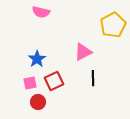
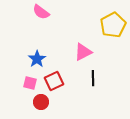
pink semicircle: rotated 24 degrees clockwise
pink square: rotated 24 degrees clockwise
red circle: moved 3 px right
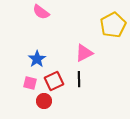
pink triangle: moved 1 px right, 1 px down
black line: moved 14 px left, 1 px down
red circle: moved 3 px right, 1 px up
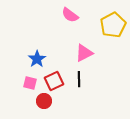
pink semicircle: moved 29 px right, 3 px down
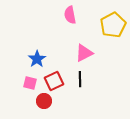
pink semicircle: rotated 42 degrees clockwise
black line: moved 1 px right
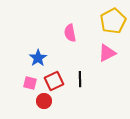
pink semicircle: moved 18 px down
yellow pentagon: moved 4 px up
pink triangle: moved 23 px right
blue star: moved 1 px right, 1 px up
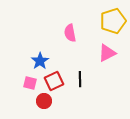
yellow pentagon: rotated 10 degrees clockwise
blue star: moved 2 px right, 3 px down
